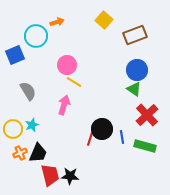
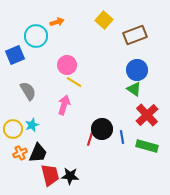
green rectangle: moved 2 px right
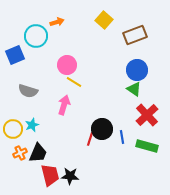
gray semicircle: rotated 138 degrees clockwise
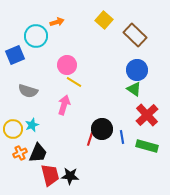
brown rectangle: rotated 65 degrees clockwise
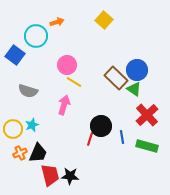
brown rectangle: moved 19 px left, 43 px down
blue square: rotated 30 degrees counterclockwise
black circle: moved 1 px left, 3 px up
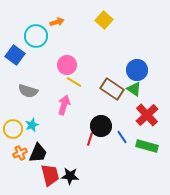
brown rectangle: moved 4 px left, 11 px down; rotated 10 degrees counterclockwise
blue line: rotated 24 degrees counterclockwise
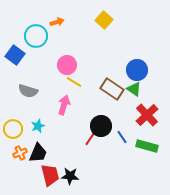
cyan star: moved 6 px right, 1 px down
red line: rotated 16 degrees clockwise
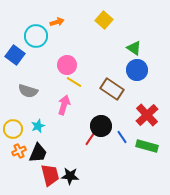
green triangle: moved 41 px up
orange cross: moved 1 px left, 2 px up
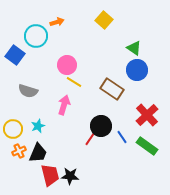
green rectangle: rotated 20 degrees clockwise
